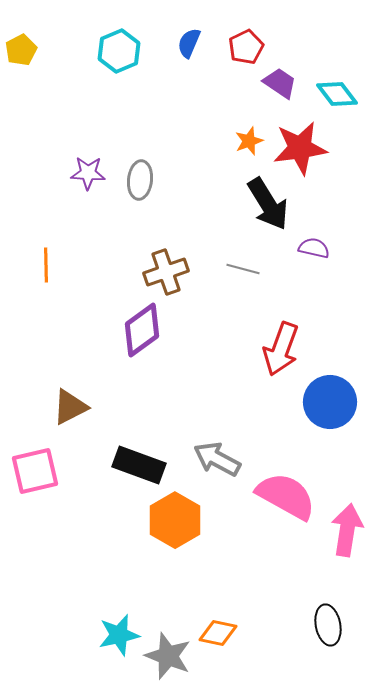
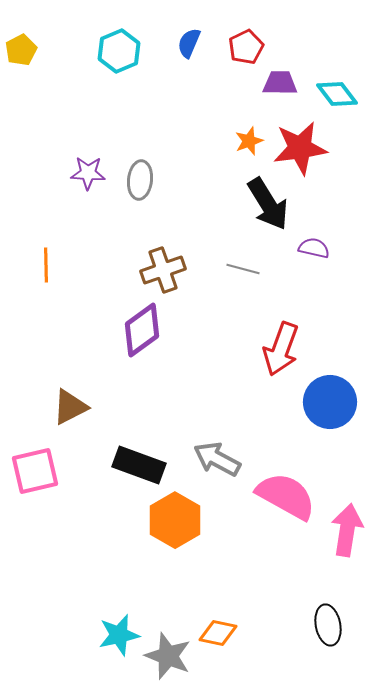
purple trapezoid: rotated 33 degrees counterclockwise
brown cross: moved 3 px left, 2 px up
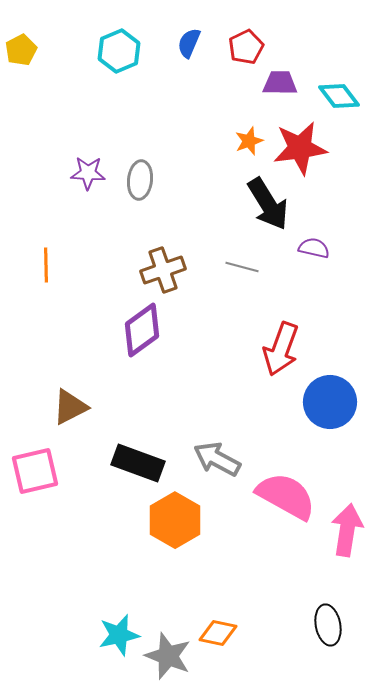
cyan diamond: moved 2 px right, 2 px down
gray line: moved 1 px left, 2 px up
black rectangle: moved 1 px left, 2 px up
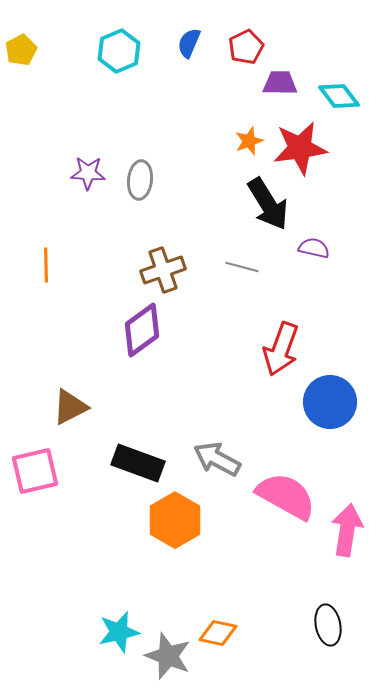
cyan star: moved 3 px up
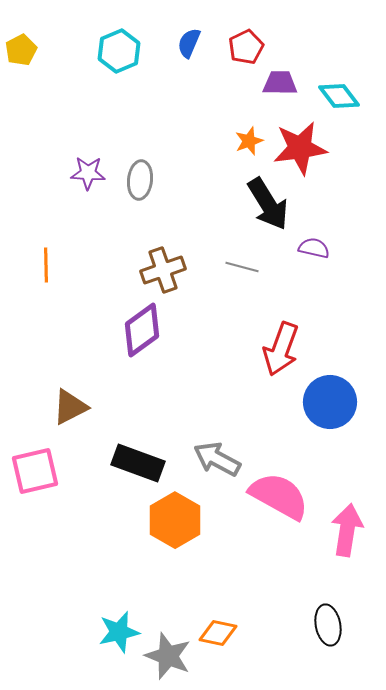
pink semicircle: moved 7 px left
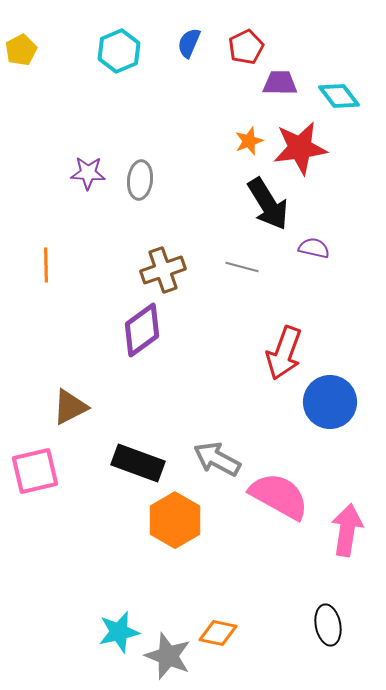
red arrow: moved 3 px right, 4 px down
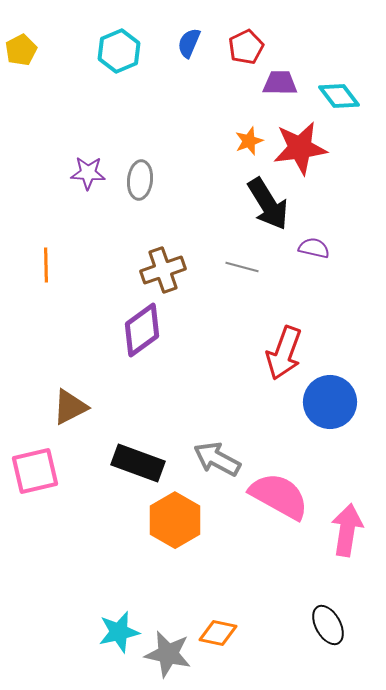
black ellipse: rotated 18 degrees counterclockwise
gray star: moved 2 px up; rotated 9 degrees counterclockwise
